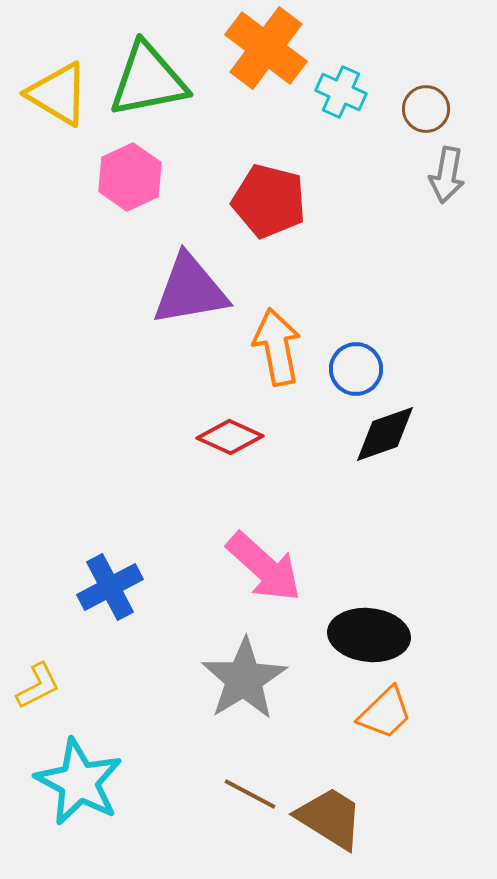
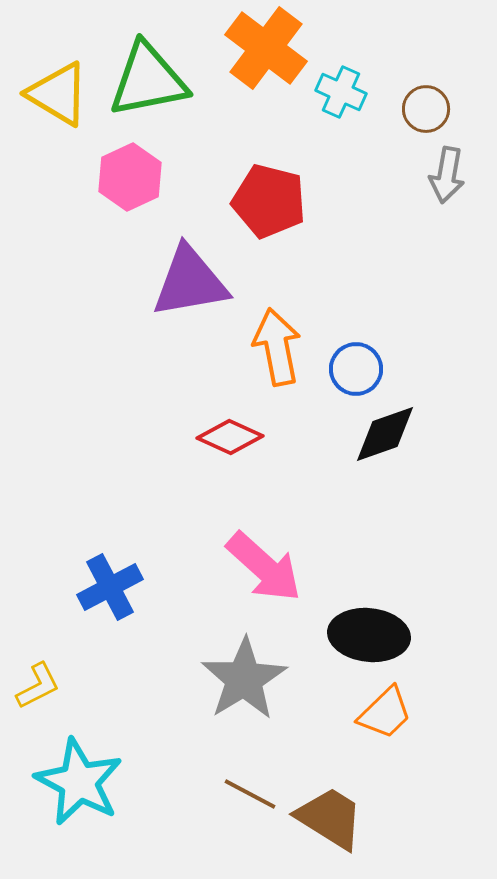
purple triangle: moved 8 px up
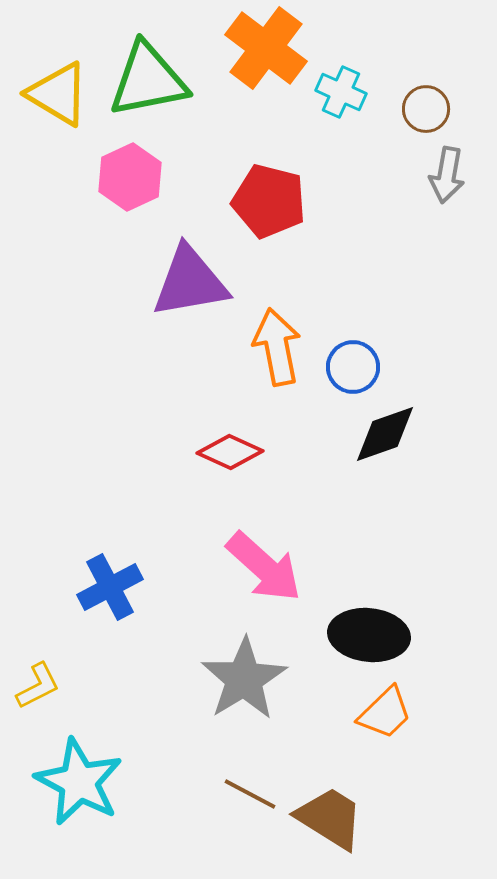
blue circle: moved 3 px left, 2 px up
red diamond: moved 15 px down
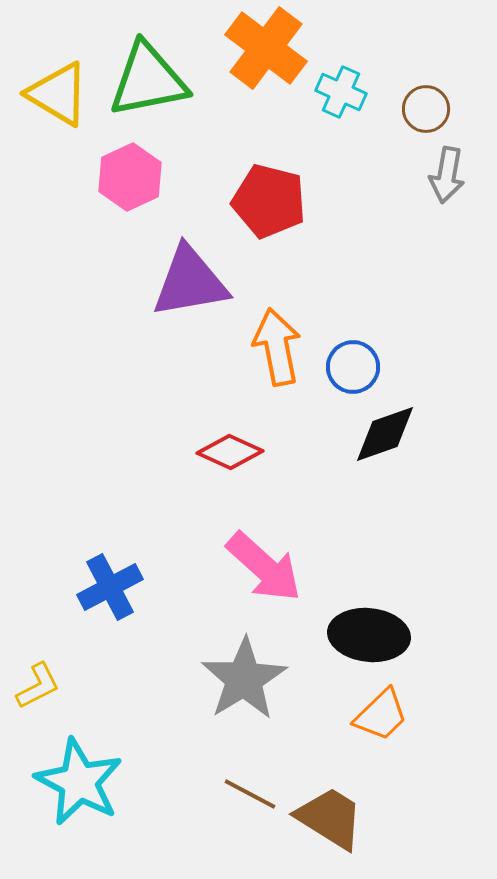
orange trapezoid: moved 4 px left, 2 px down
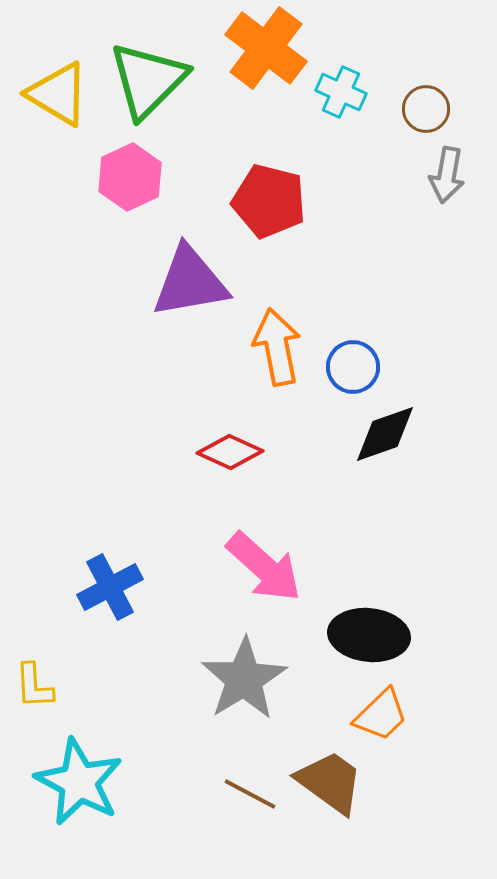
green triangle: rotated 34 degrees counterclockwise
yellow L-shape: moved 4 px left; rotated 114 degrees clockwise
brown trapezoid: moved 36 px up; rotated 4 degrees clockwise
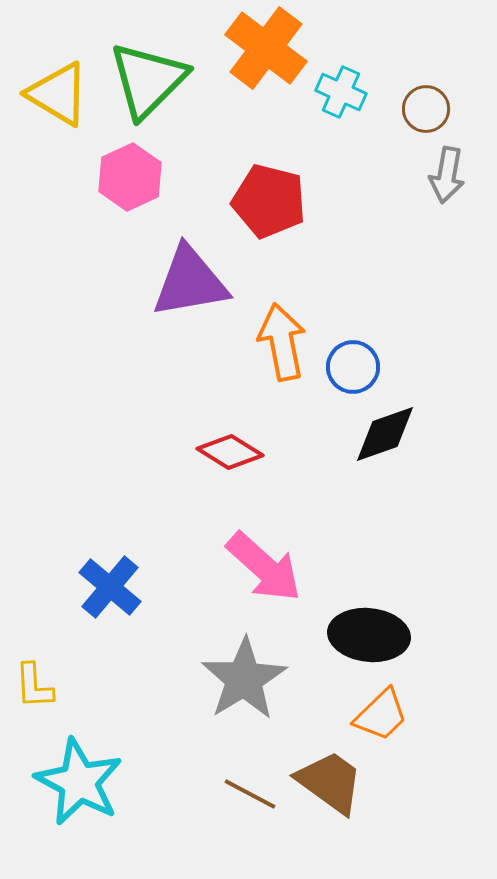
orange arrow: moved 5 px right, 5 px up
red diamond: rotated 8 degrees clockwise
blue cross: rotated 22 degrees counterclockwise
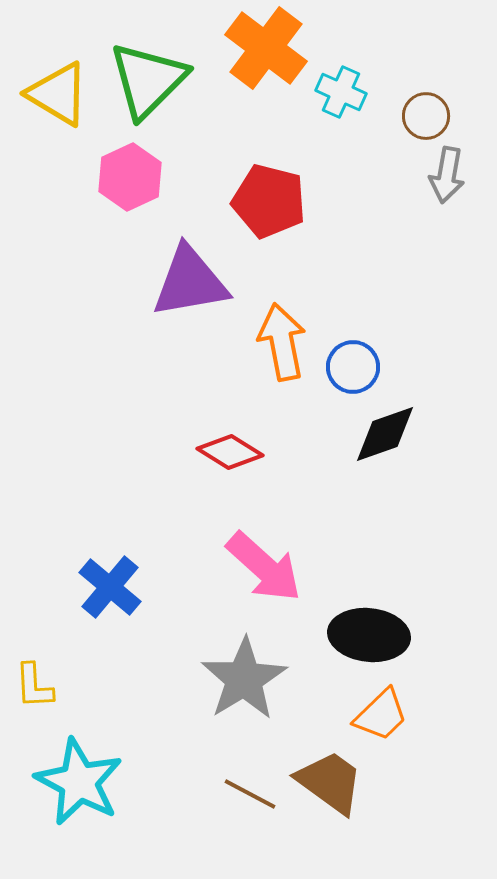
brown circle: moved 7 px down
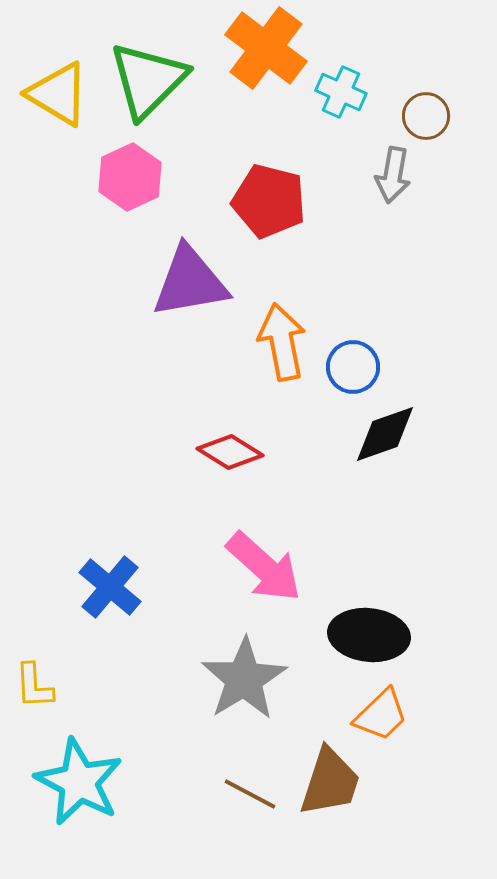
gray arrow: moved 54 px left
brown trapezoid: rotated 72 degrees clockwise
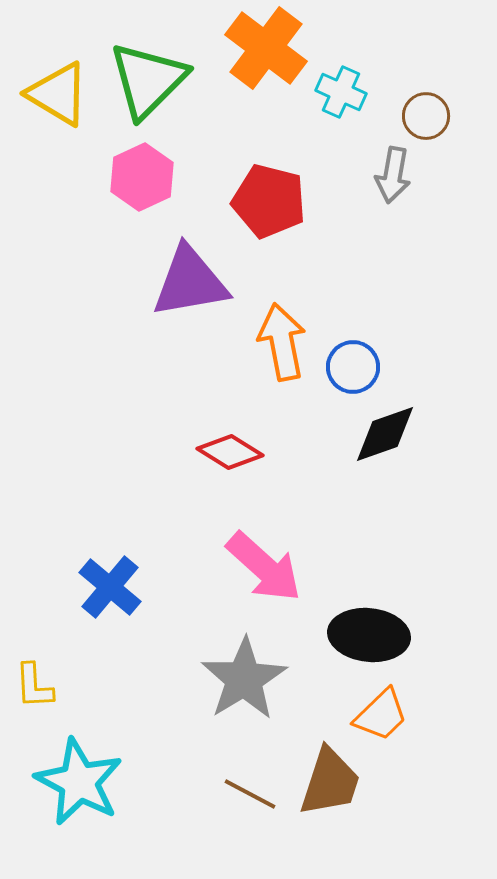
pink hexagon: moved 12 px right
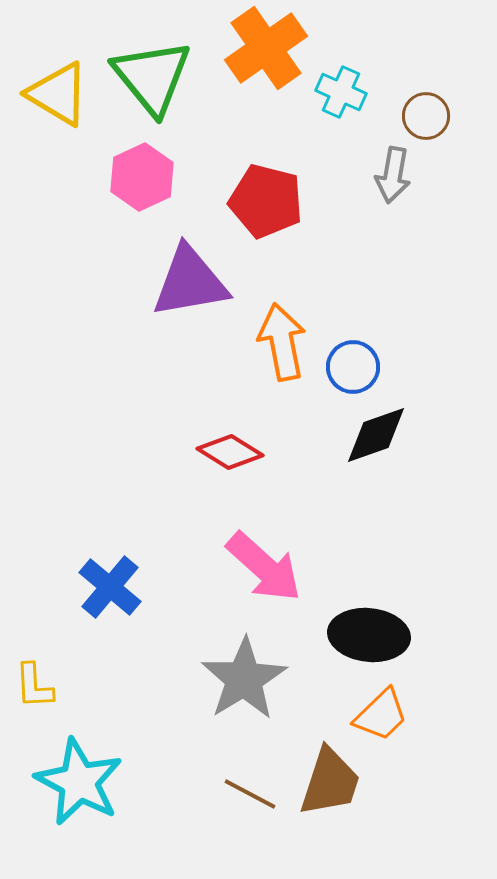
orange cross: rotated 18 degrees clockwise
green triangle: moved 4 px right, 3 px up; rotated 24 degrees counterclockwise
red pentagon: moved 3 px left
black diamond: moved 9 px left, 1 px down
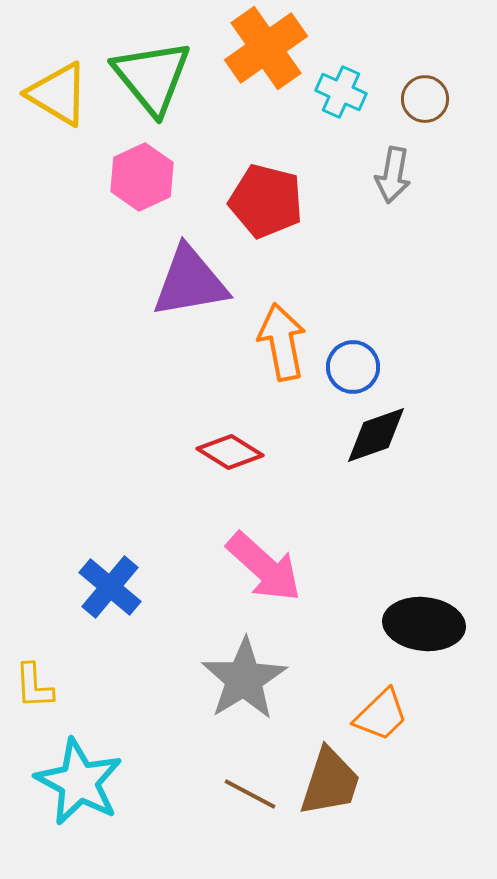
brown circle: moved 1 px left, 17 px up
black ellipse: moved 55 px right, 11 px up
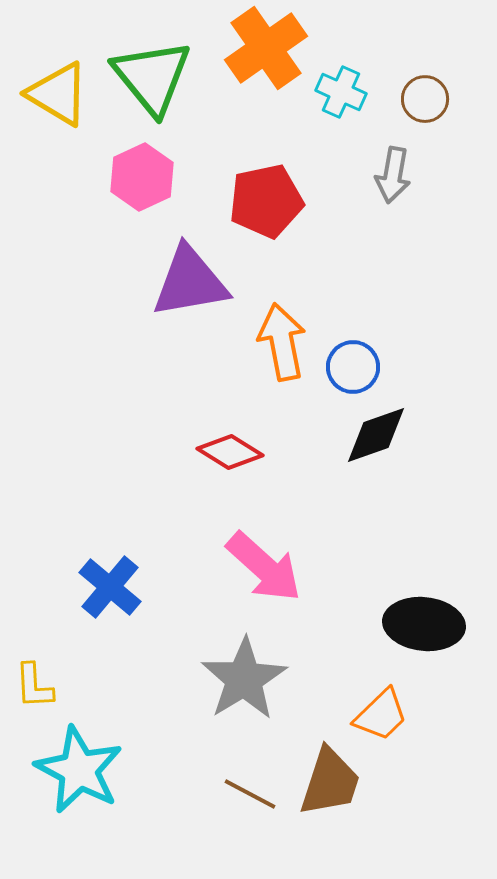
red pentagon: rotated 26 degrees counterclockwise
cyan star: moved 12 px up
